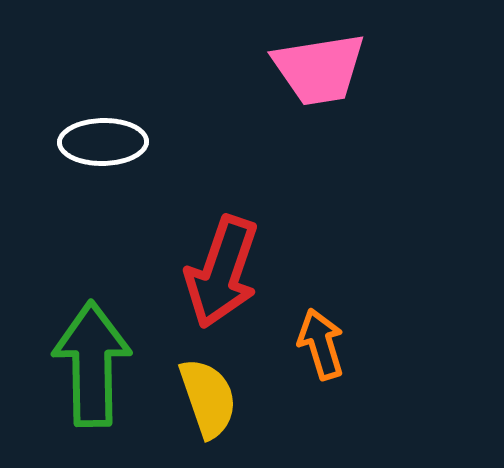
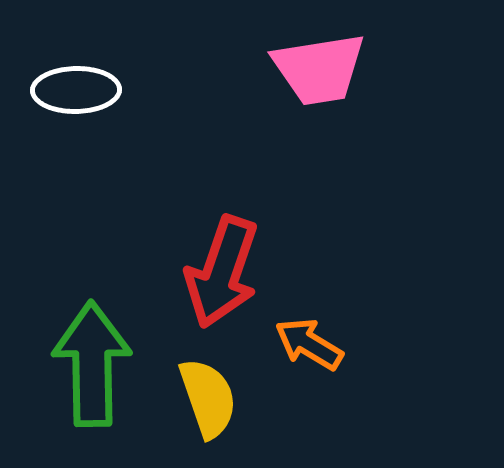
white ellipse: moved 27 px left, 52 px up
orange arrow: moved 12 px left; rotated 42 degrees counterclockwise
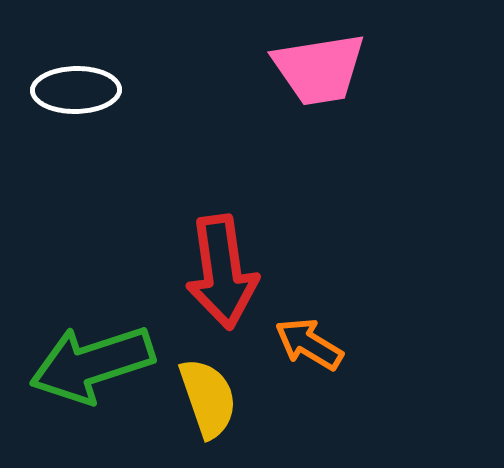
red arrow: rotated 27 degrees counterclockwise
green arrow: rotated 107 degrees counterclockwise
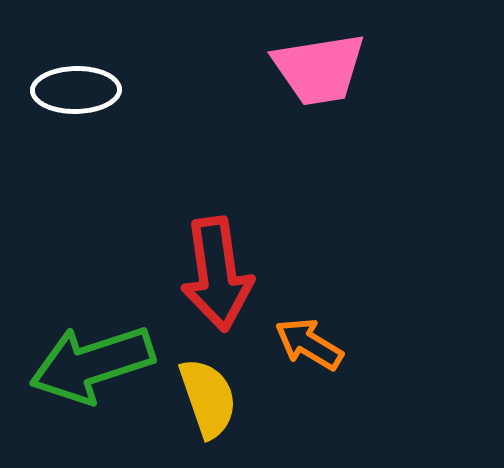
red arrow: moved 5 px left, 2 px down
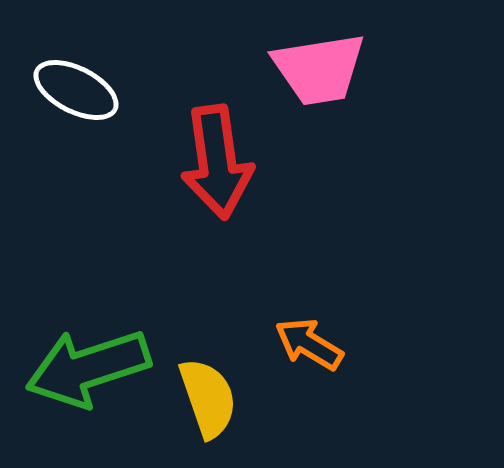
white ellipse: rotated 28 degrees clockwise
red arrow: moved 112 px up
green arrow: moved 4 px left, 4 px down
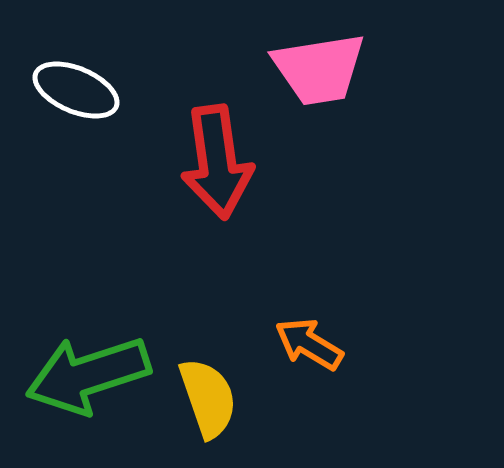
white ellipse: rotated 4 degrees counterclockwise
green arrow: moved 7 px down
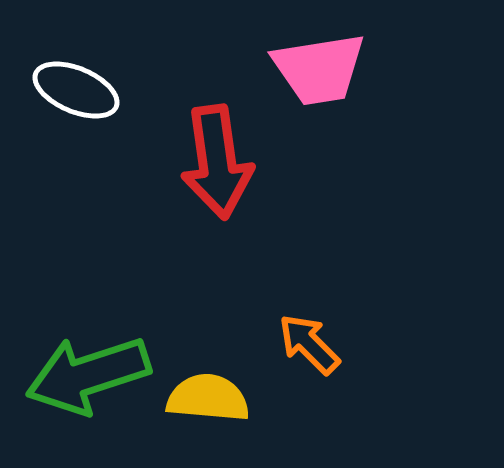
orange arrow: rotated 14 degrees clockwise
yellow semicircle: rotated 66 degrees counterclockwise
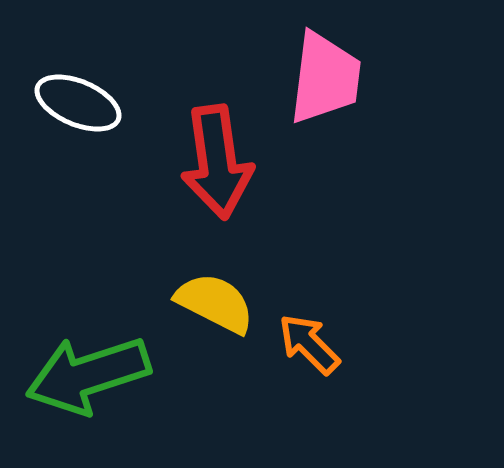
pink trapezoid: moved 6 px right, 9 px down; rotated 74 degrees counterclockwise
white ellipse: moved 2 px right, 13 px down
yellow semicircle: moved 7 px right, 95 px up; rotated 22 degrees clockwise
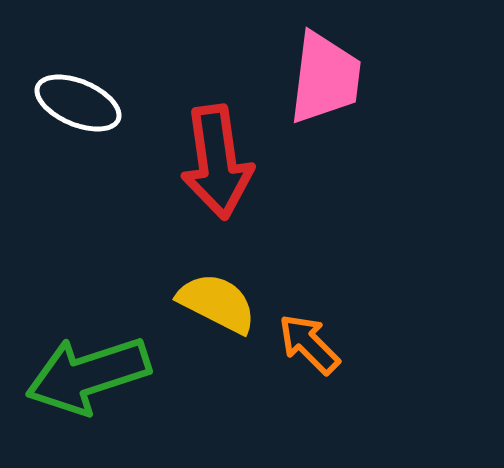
yellow semicircle: moved 2 px right
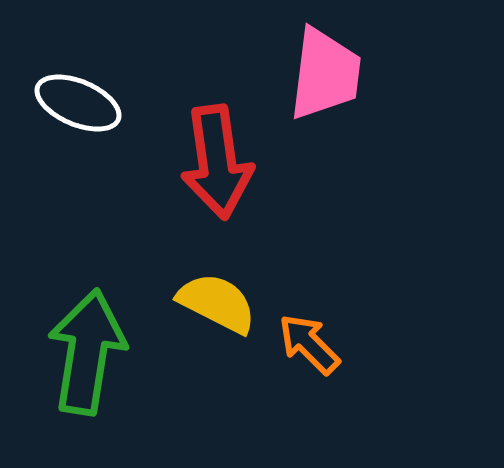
pink trapezoid: moved 4 px up
green arrow: moved 1 px left, 23 px up; rotated 117 degrees clockwise
